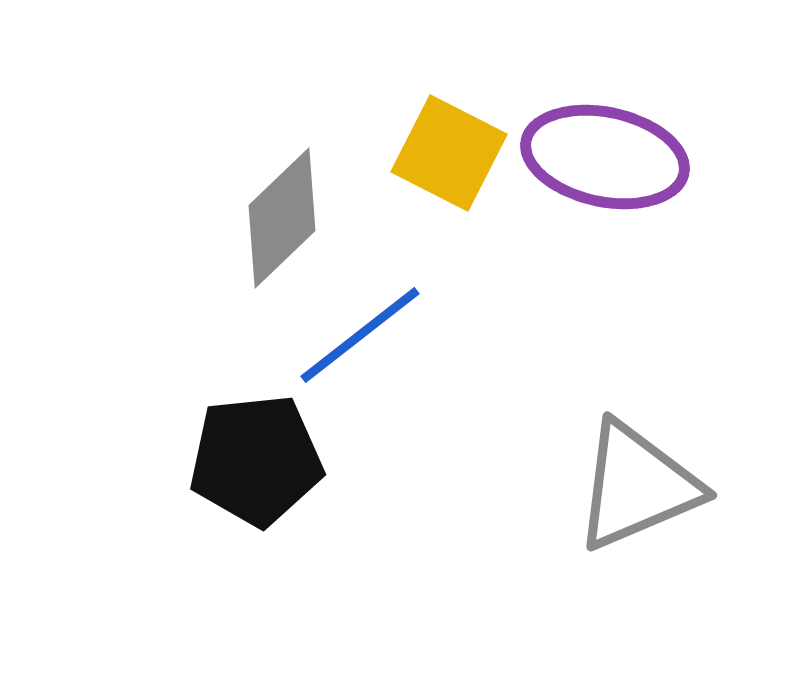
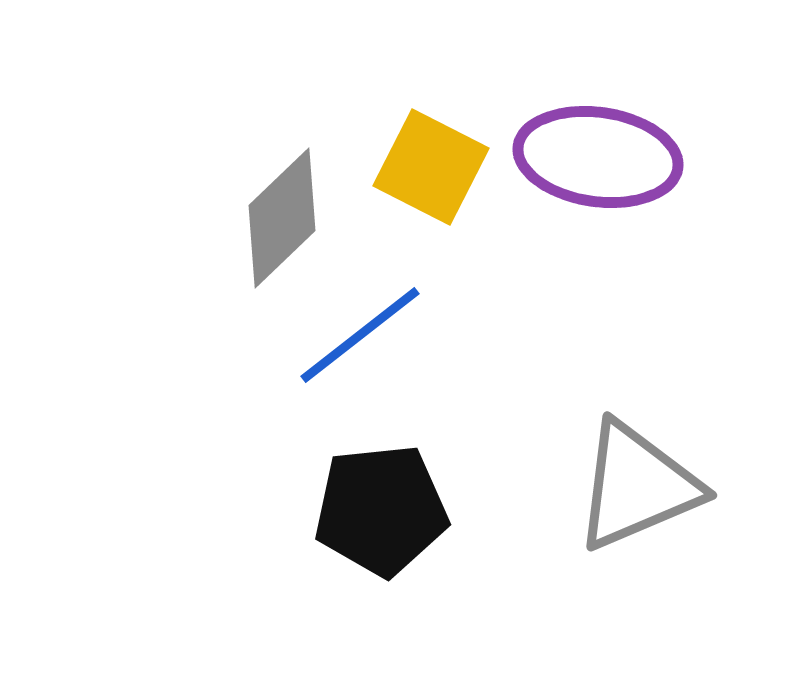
yellow square: moved 18 px left, 14 px down
purple ellipse: moved 7 px left; rotated 4 degrees counterclockwise
black pentagon: moved 125 px right, 50 px down
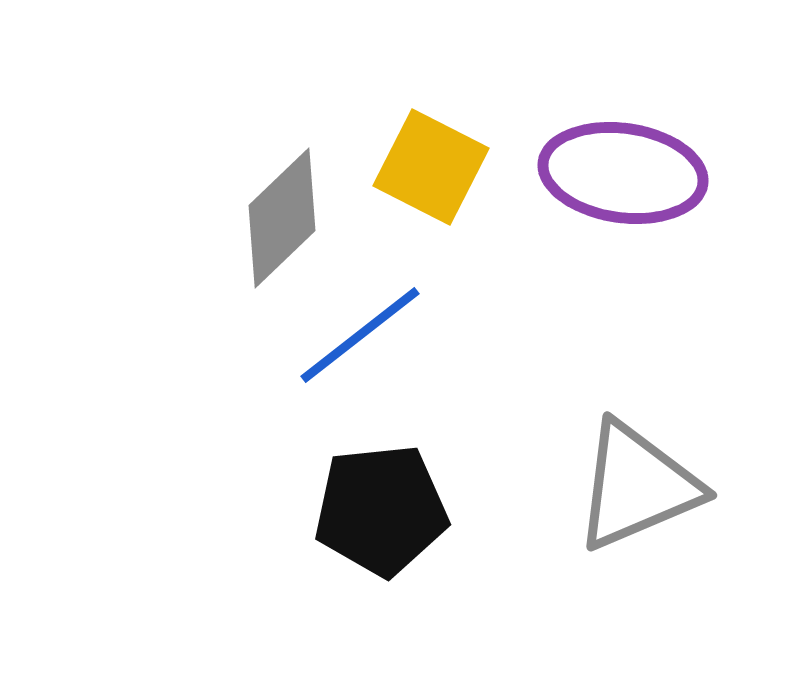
purple ellipse: moved 25 px right, 16 px down
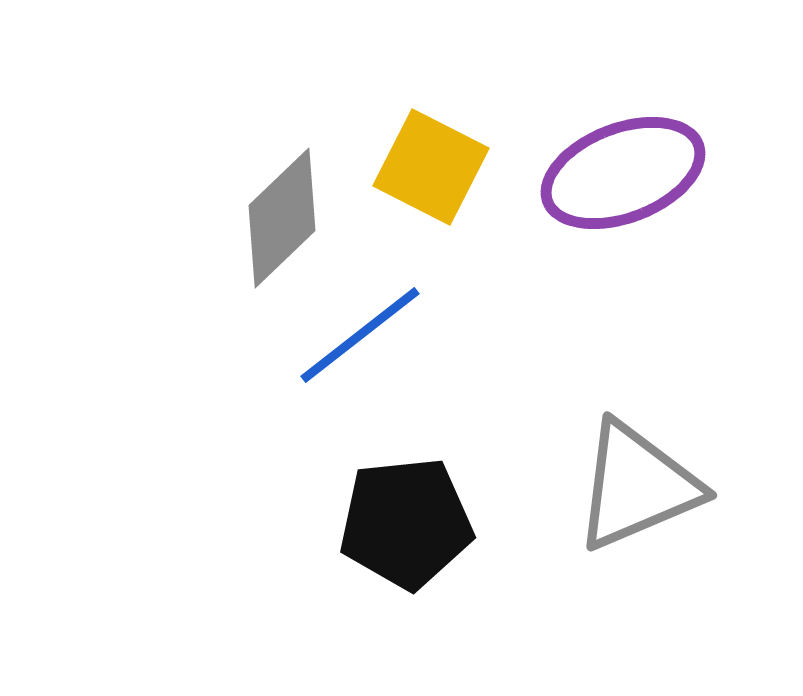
purple ellipse: rotated 29 degrees counterclockwise
black pentagon: moved 25 px right, 13 px down
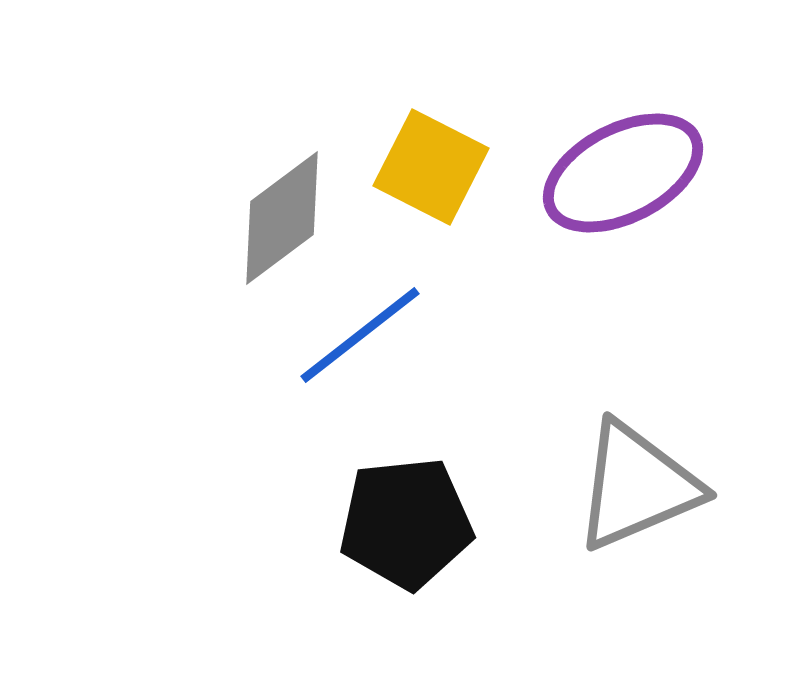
purple ellipse: rotated 6 degrees counterclockwise
gray diamond: rotated 7 degrees clockwise
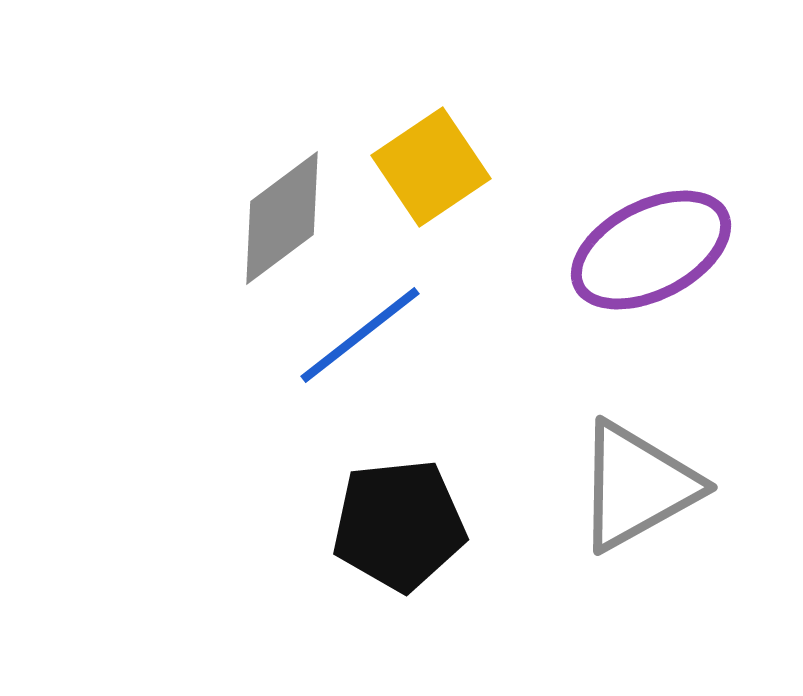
yellow square: rotated 29 degrees clockwise
purple ellipse: moved 28 px right, 77 px down
gray triangle: rotated 6 degrees counterclockwise
black pentagon: moved 7 px left, 2 px down
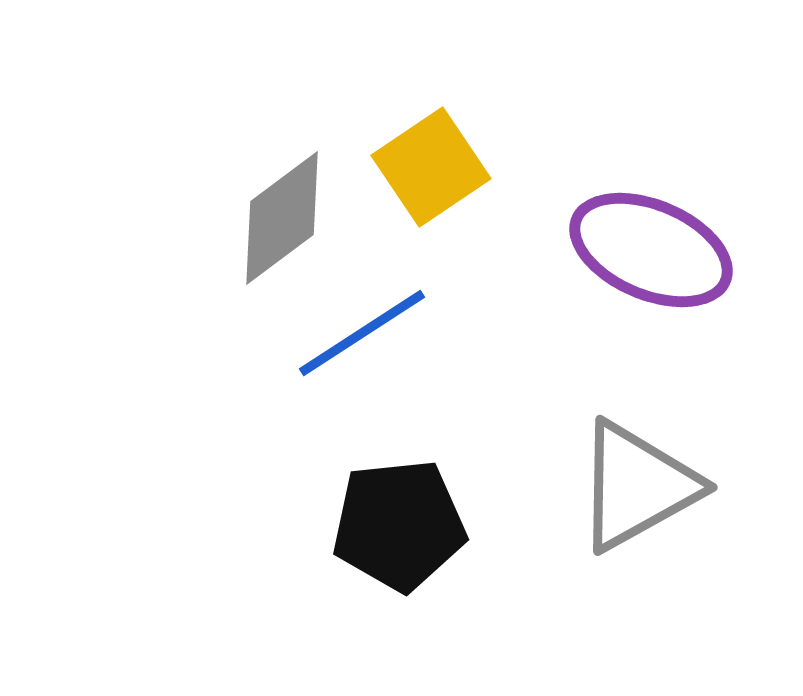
purple ellipse: rotated 50 degrees clockwise
blue line: moved 2 px right, 2 px up; rotated 5 degrees clockwise
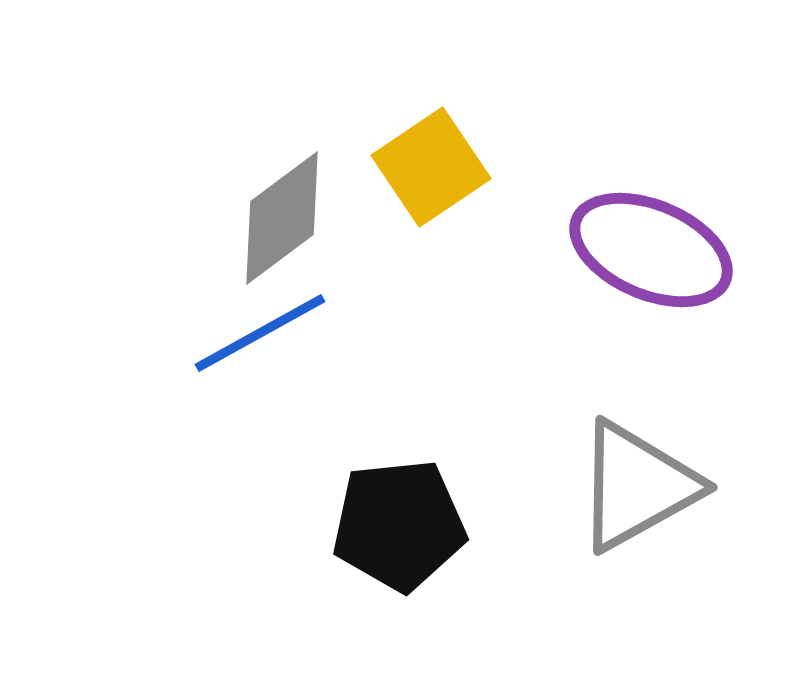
blue line: moved 102 px left; rotated 4 degrees clockwise
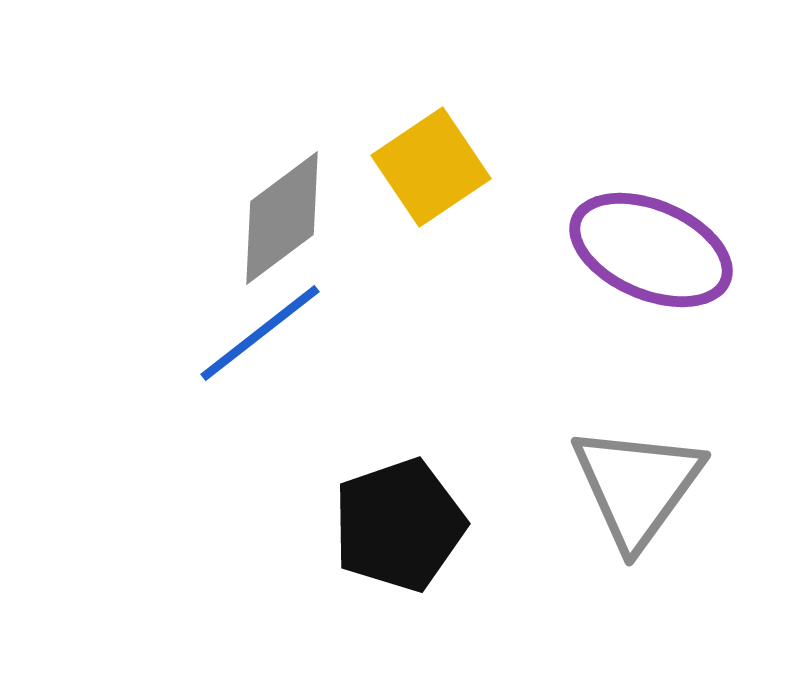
blue line: rotated 9 degrees counterclockwise
gray triangle: rotated 25 degrees counterclockwise
black pentagon: rotated 13 degrees counterclockwise
